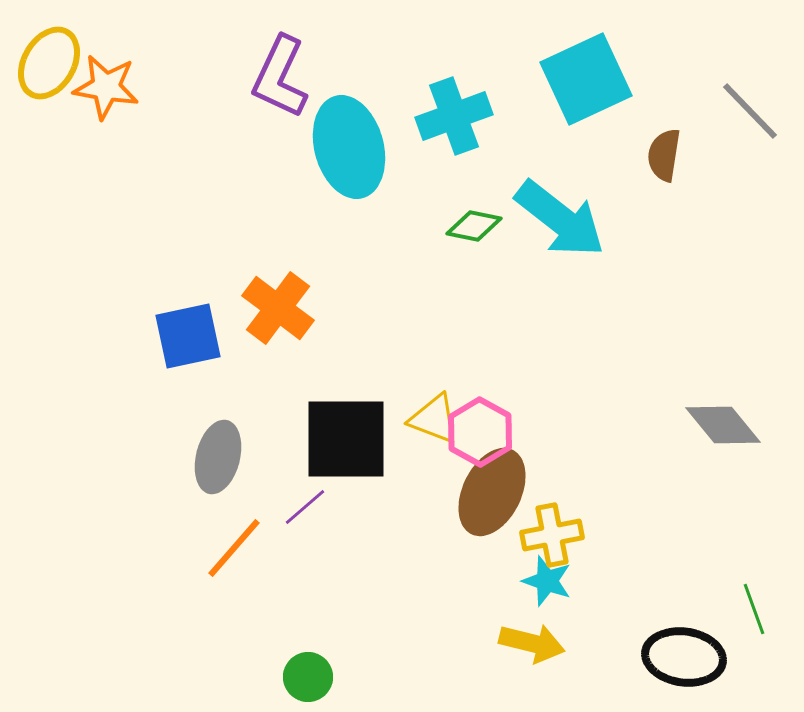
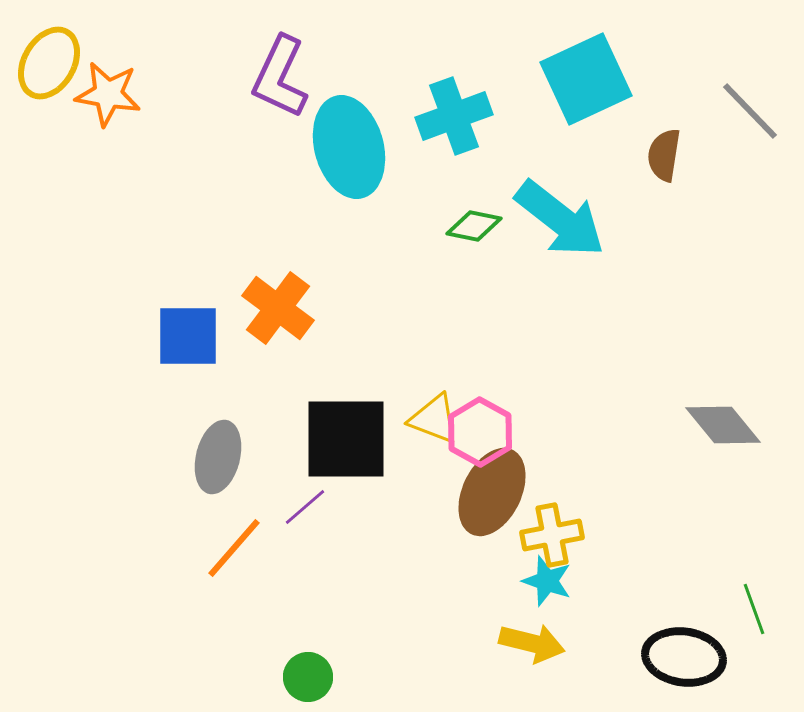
orange star: moved 2 px right, 7 px down
blue square: rotated 12 degrees clockwise
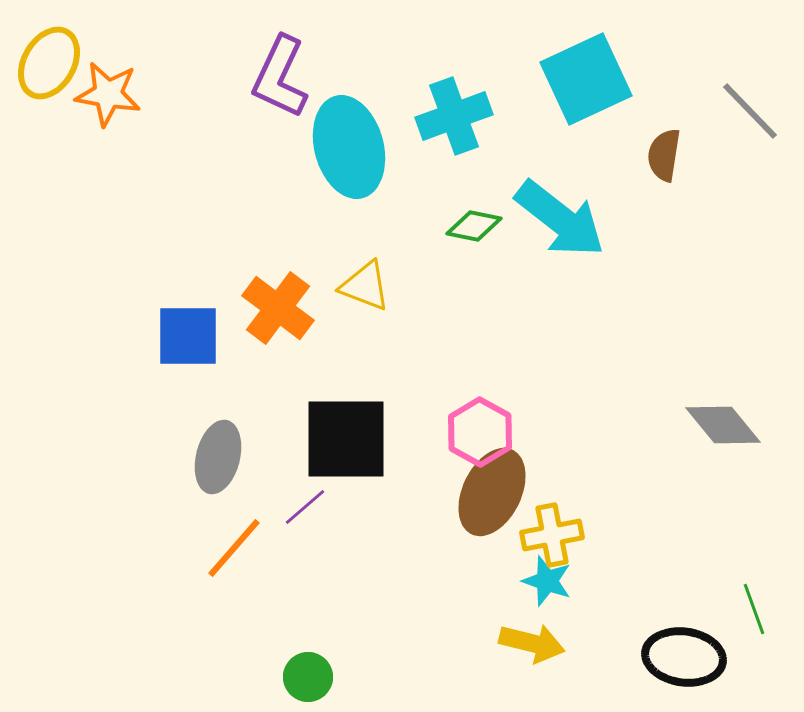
yellow triangle: moved 69 px left, 133 px up
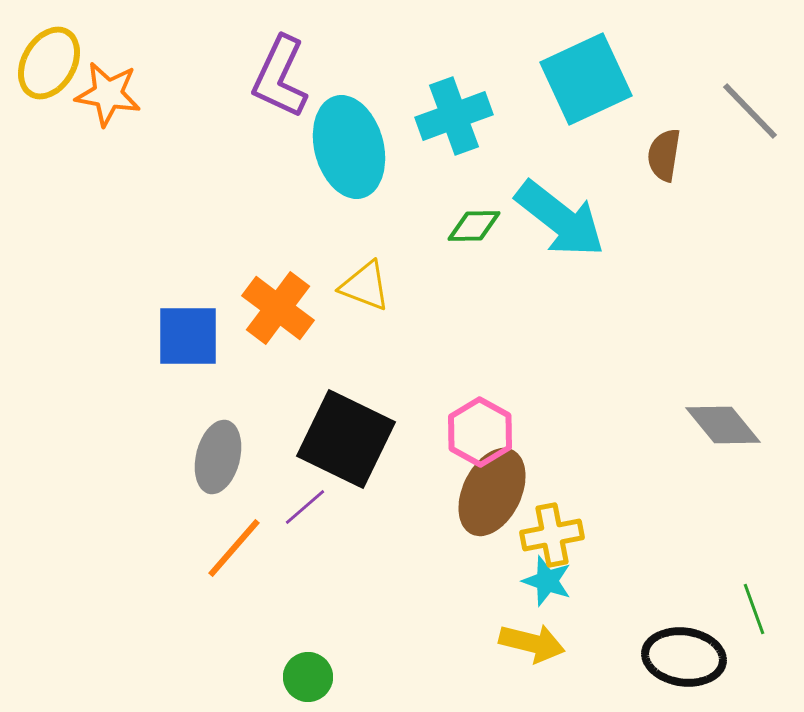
green diamond: rotated 12 degrees counterclockwise
black square: rotated 26 degrees clockwise
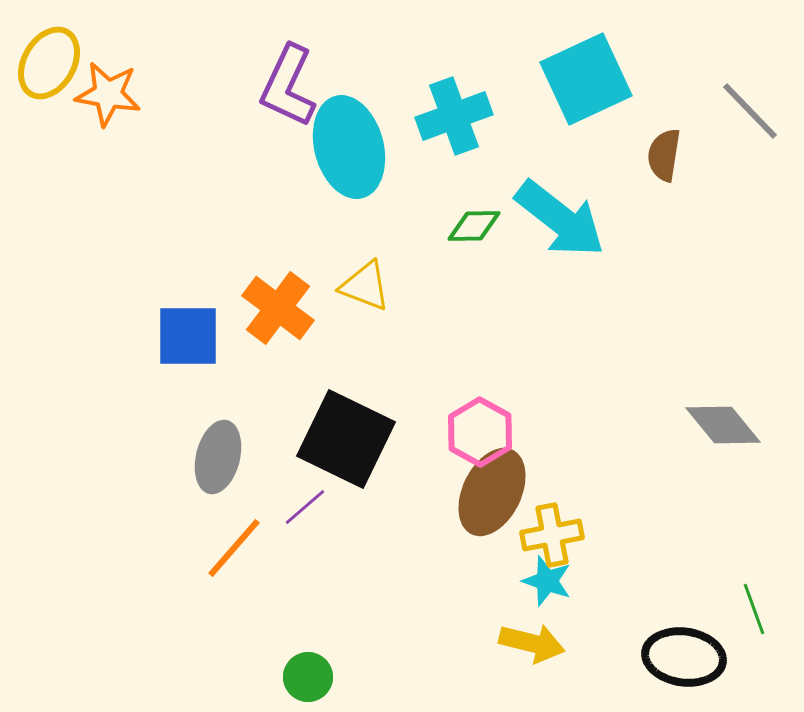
purple L-shape: moved 8 px right, 9 px down
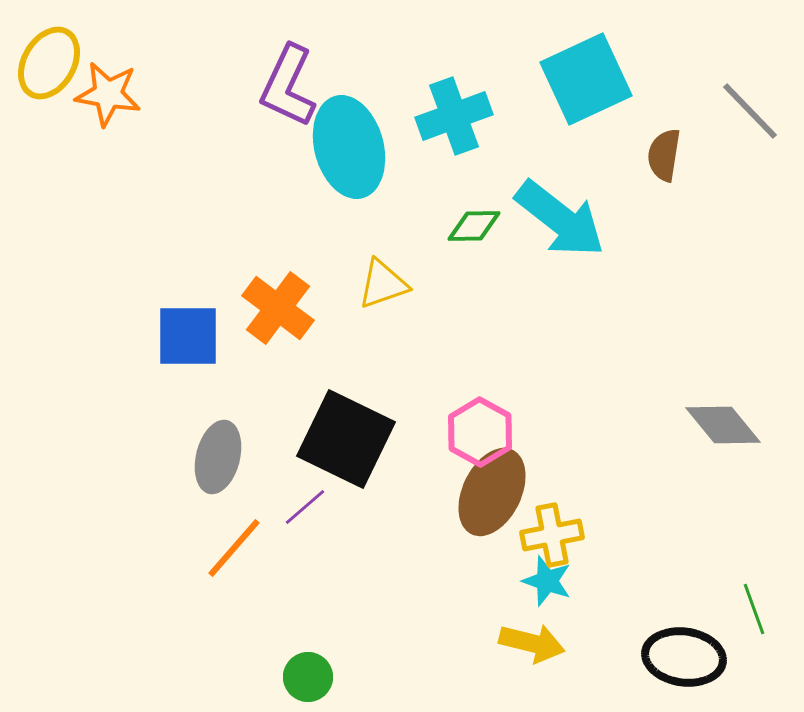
yellow triangle: moved 18 px right, 2 px up; rotated 40 degrees counterclockwise
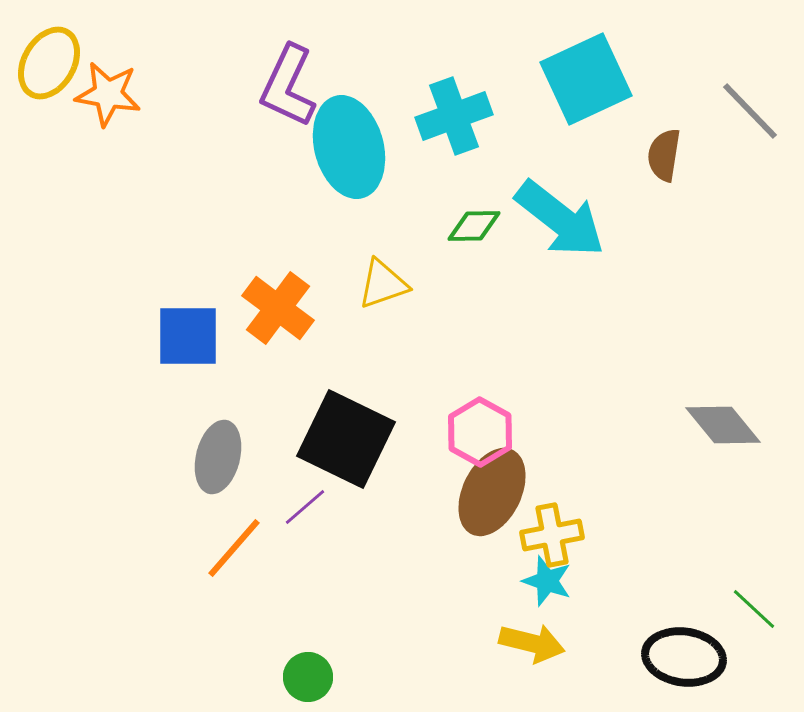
green line: rotated 27 degrees counterclockwise
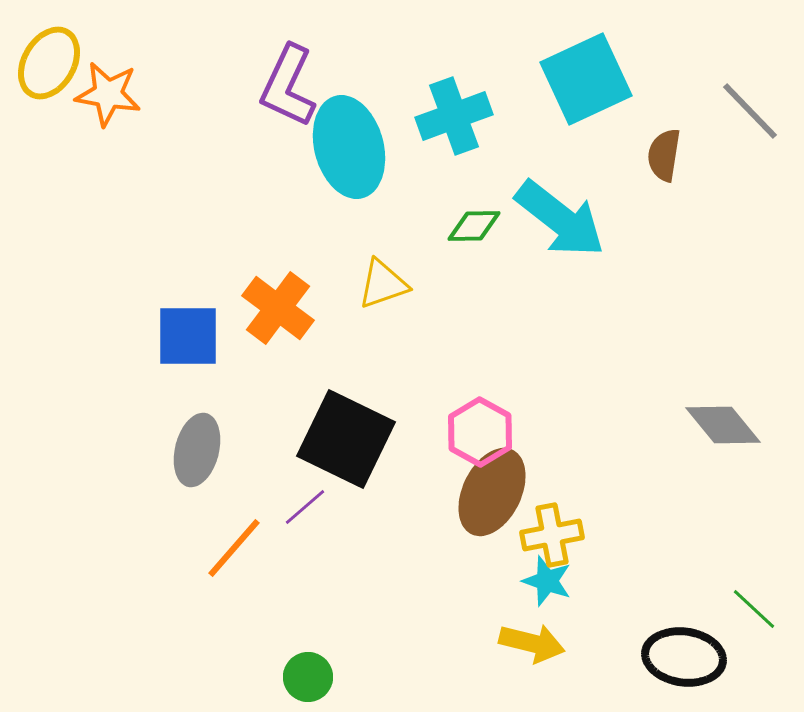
gray ellipse: moved 21 px left, 7 px up
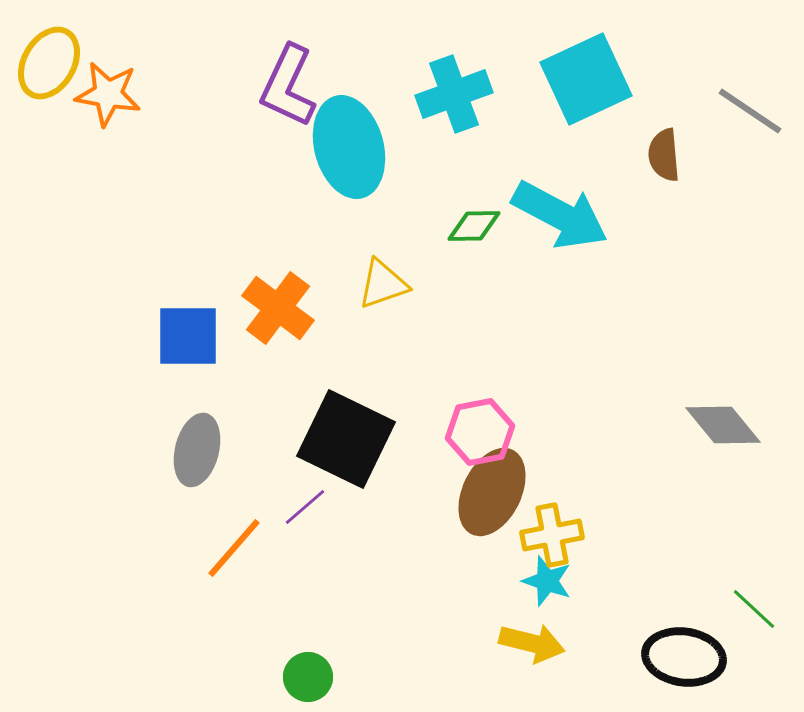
gray line: rotated 12 degrees counterclockwise
cyan cross: moved 22 px up
brown semicircle: rotated 14 degrees counterclockwise
cyan arrow: moved 4 px up; rotated 10 degrees counterclockwise
pink hexagon: rotated 20 degrees clockwise
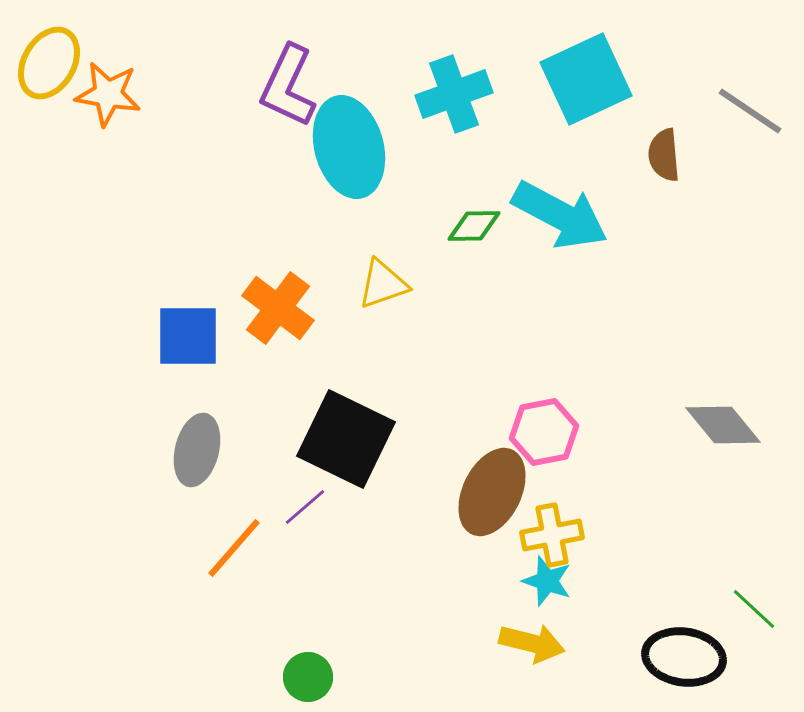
pink hexagon: moved 64 px right
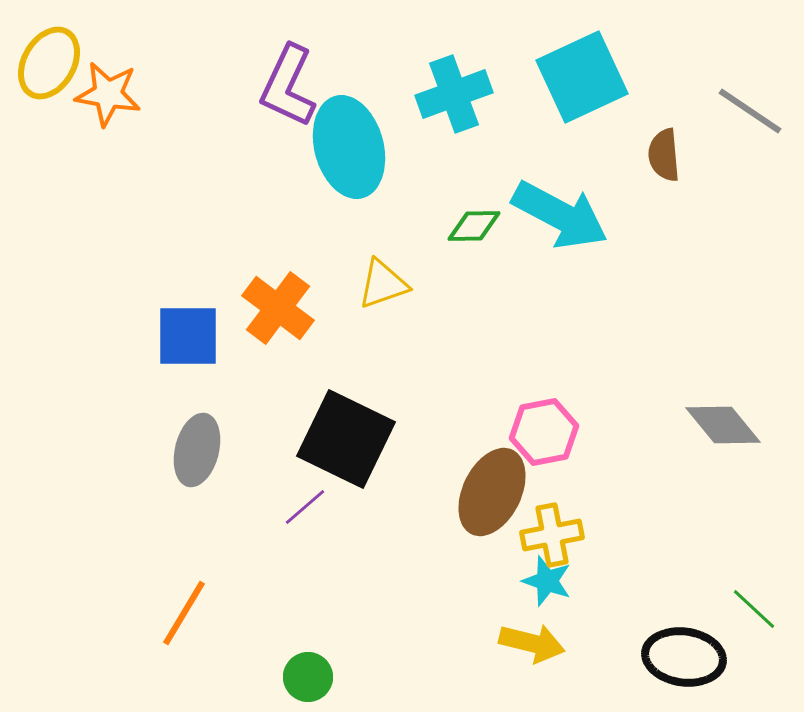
cyan square: moved 4 px left, 2 px up
orange line: moved 50 px left, 65 px down; rotated 10 degrees counterclockwise
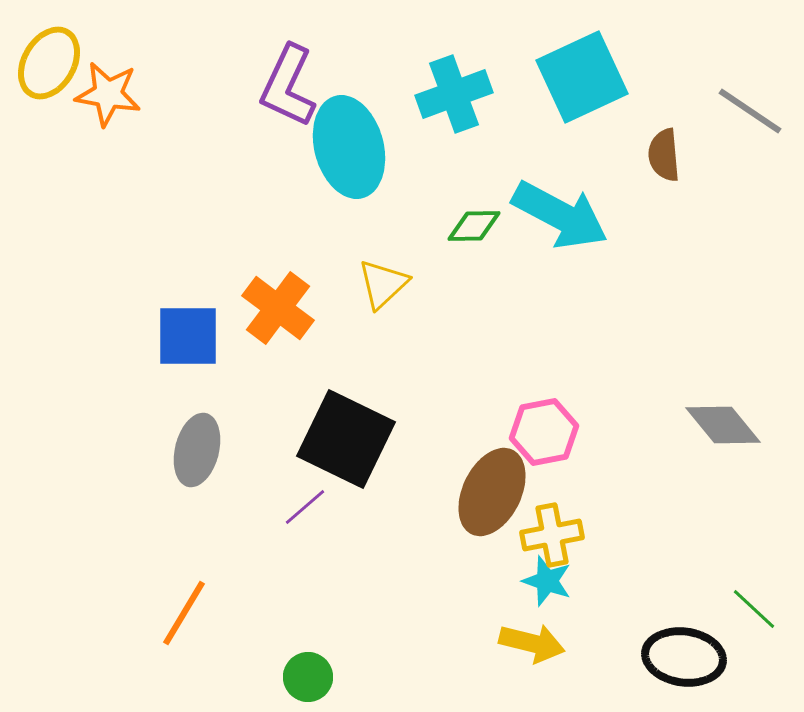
yellow triangle: rotated 24 degrees counterclockwise
